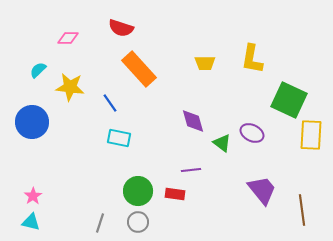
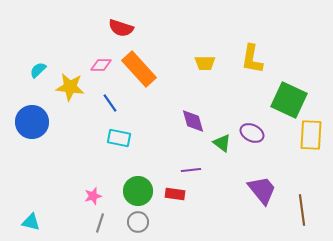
pink diamond: moved 33 px right, 27 px down
pink star: moved 60 px right; rotated 18 degrees clockwise
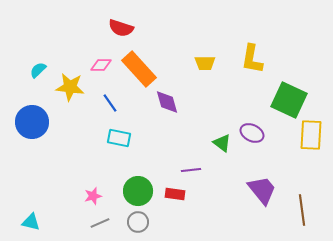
purple diamond: moved 26 px left, 19 px up
gray line: rotated 48 degrees clockwise
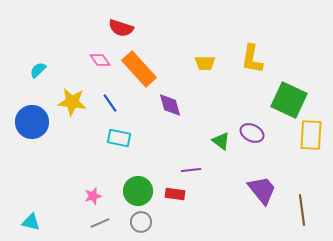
pink diamond: moved 1 px left, 5 px up; rotated 55 degrees clockwise
yellow star: moved 2 px right, 15 px down
purple diamond: moved 3 px right, 3 px down
green triangle: moved 1 px left, 2 px up
gray circle: moved 3 px right
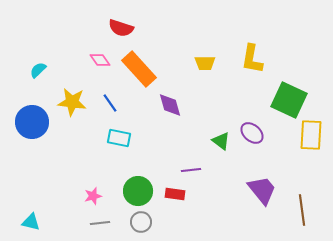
purple ellipse: rotated 15 degrees clockwise
gray line: rotated 18 degrees clockwise
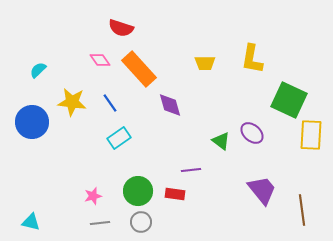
cyan rectangle: rotated 45 degrees counterclockwise
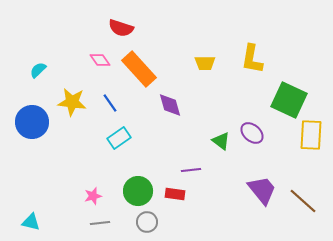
brown line: moved 1 px right, 9 px up; rotated 40 degrees counterclockwise
gray circle: moved 6 px right
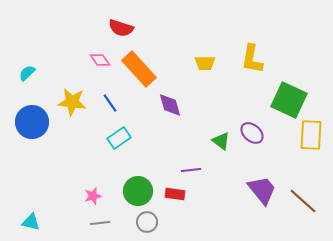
cyan semicircle: moved 11 px left, 3 px down
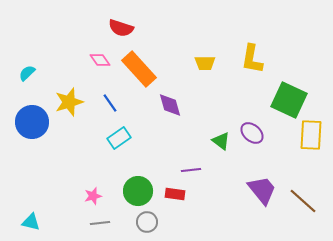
yellow star: moved 3 px left; rotated 24 degrees counterclockwise
